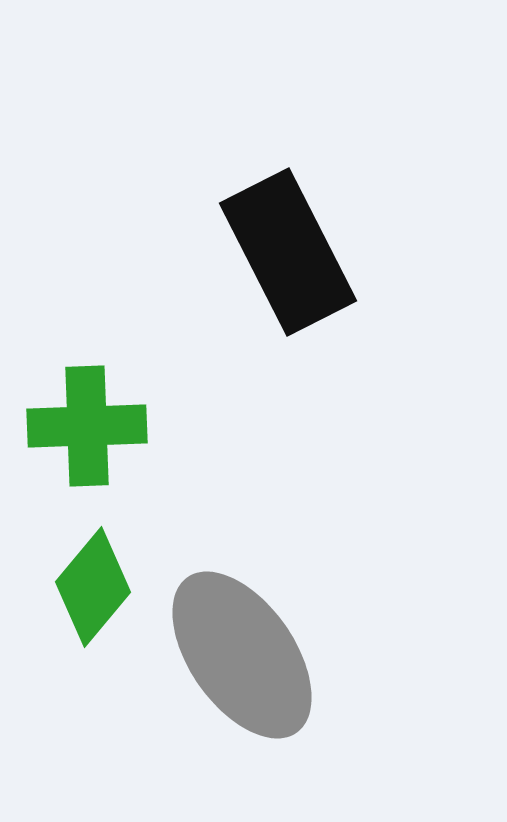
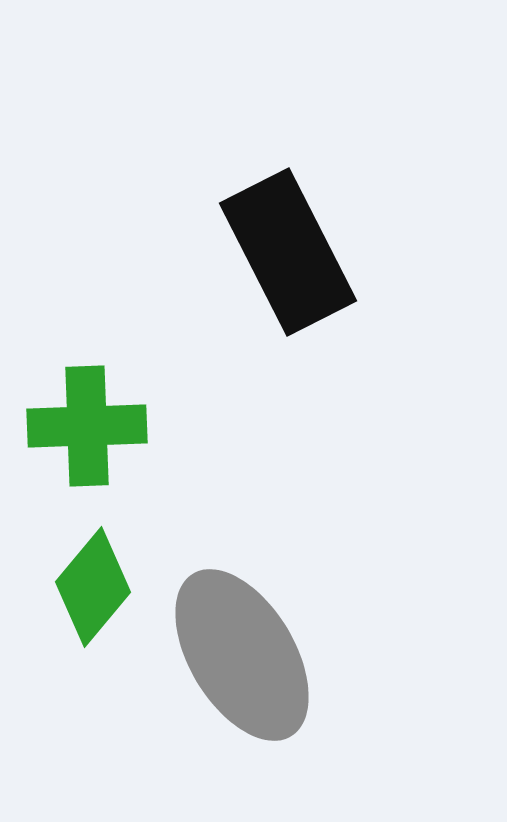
gray ellipse: rotated 4 degrees clockwise
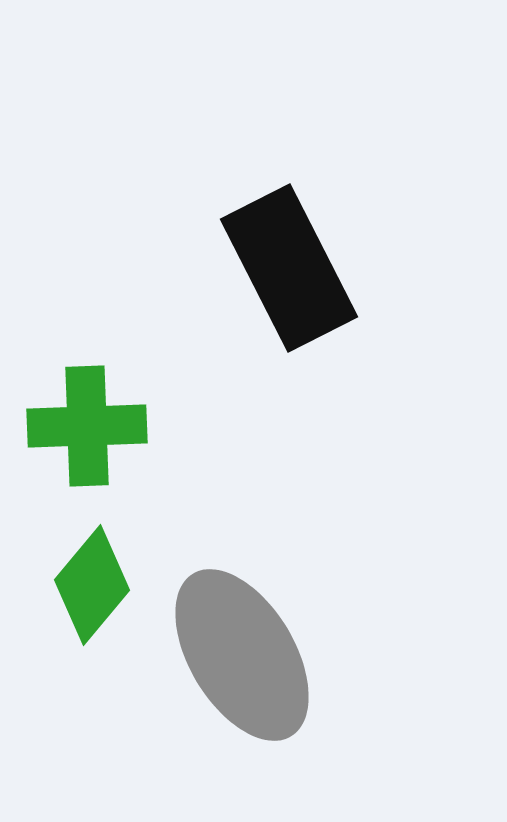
black rectangle: moved 1 px right, 16 px down
green diamond: moved 1 px left, 2 px up
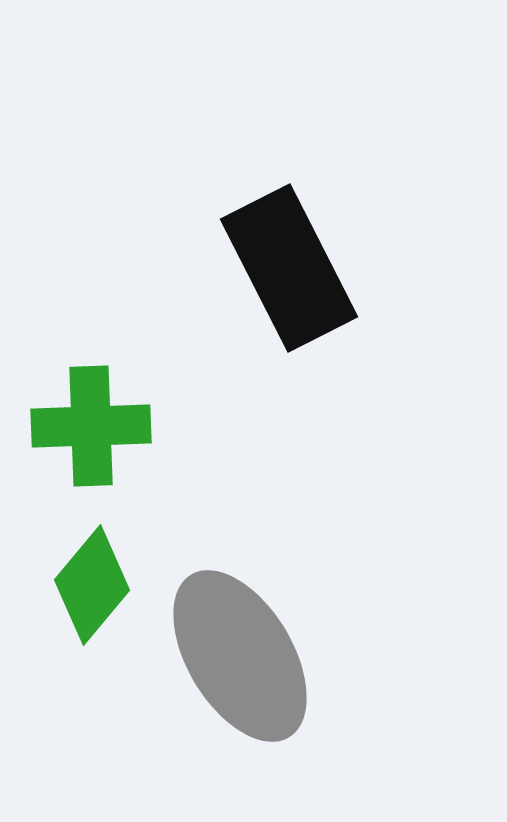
green cross: moved 4 px right
gray ellipse: moved 2 px left, 1 px down
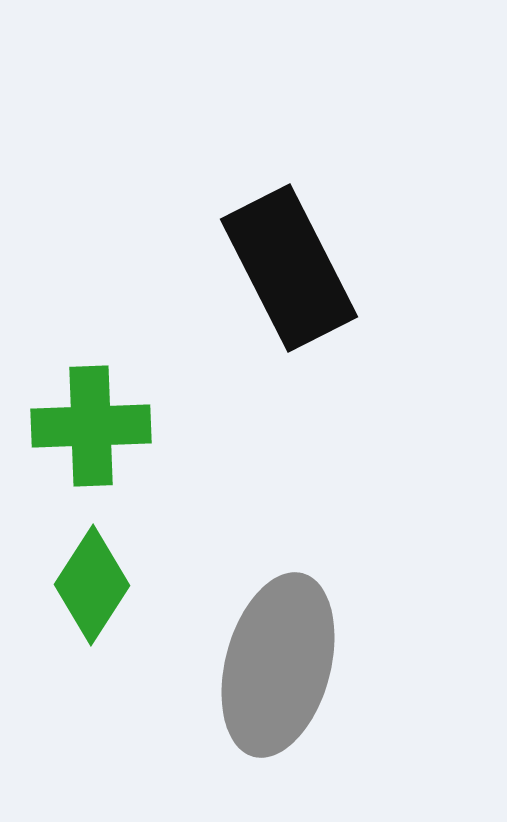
green diamond: rotated 7 degrees counterclockwise
gray ellipse: moved 38 px right, 9 px down; rotated 46 degrees clockwise
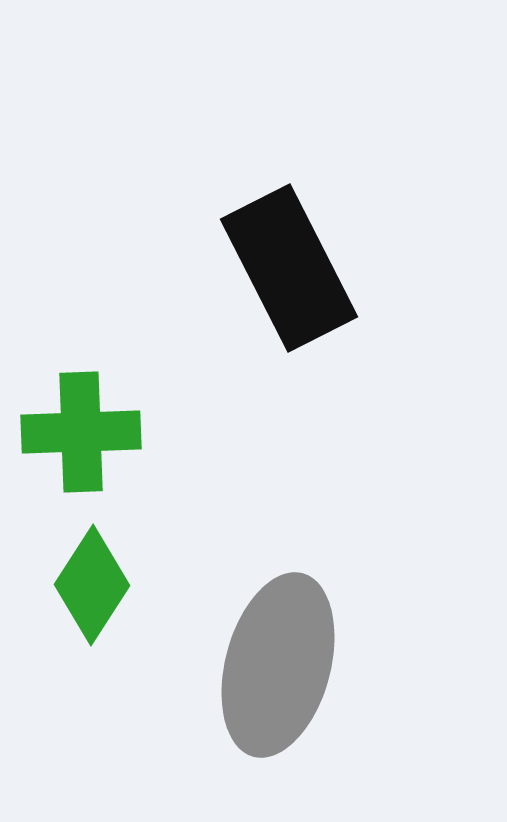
green cross: moved 10 px left, 6 px down
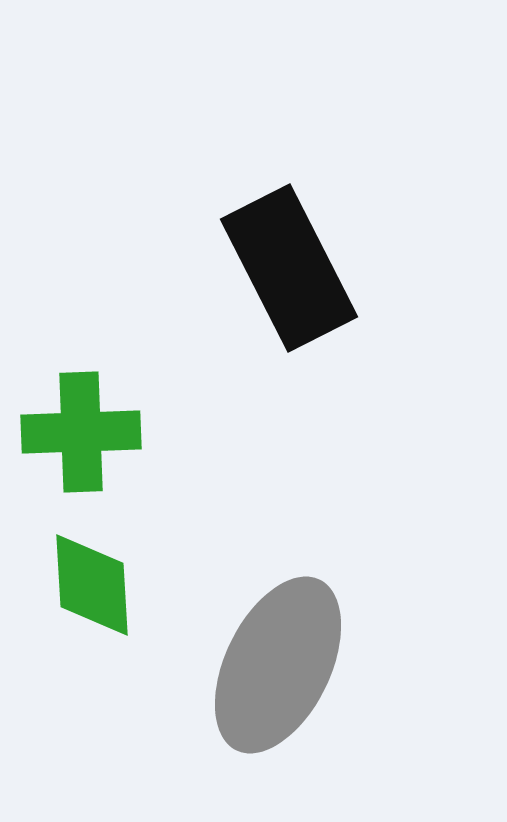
green diamond: rotated 36 degrees counterclockwise
gray ellipse: rotated 11 degrees clockwise
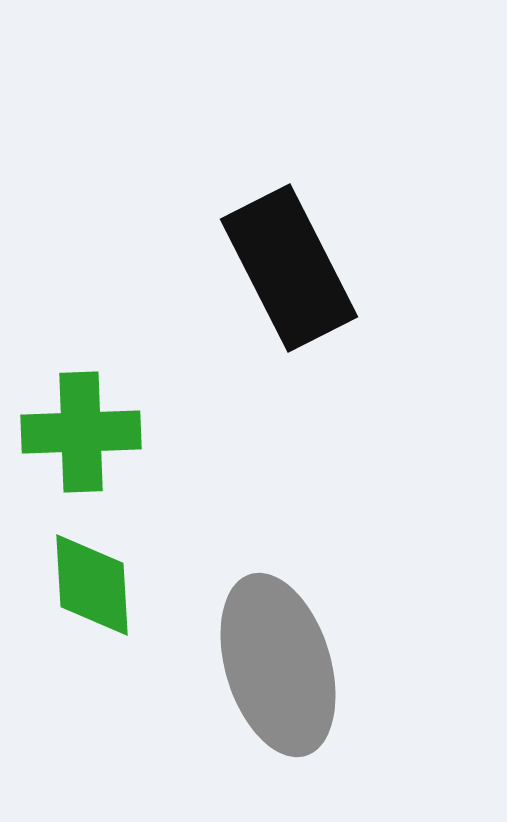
gray ellipse: rotated 43 degrees counterclockwise
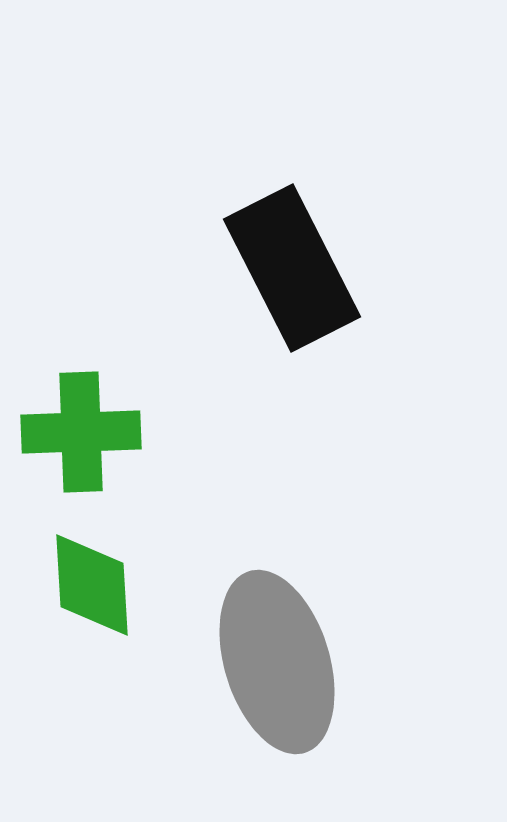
black rectangle: moved 3 px right
gray ellipse: moved 1 px left, 3 px up
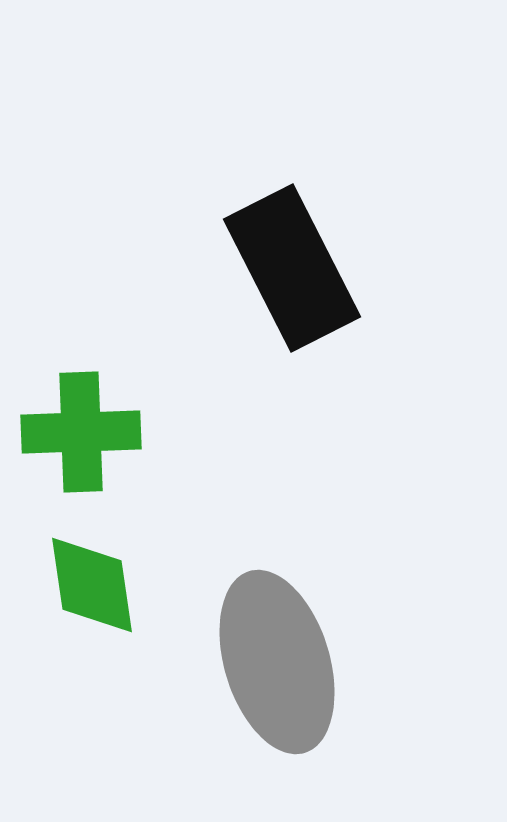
green diamond: rotated 5 degrees counterclockwise
